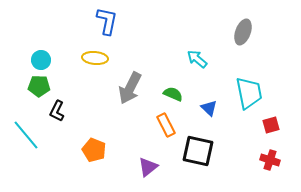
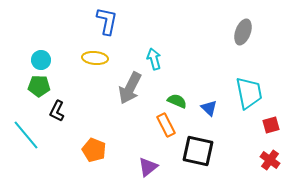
cyan arrow: moved 43 px left; rotated 35 degrees clockwise
green semicircle: moved 4 px right, 7 px down
red cross: rotated 18 degrees clockwise
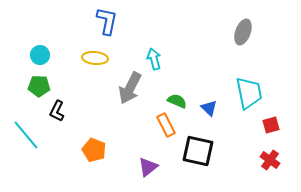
cyan circle: moved 1 px left, 5 px up
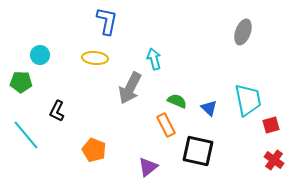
green pentagon: moved 18 px left, 4 px up
cyan trapezoid: moved 1 px left, 7 px down
red cross: moved 4 px right
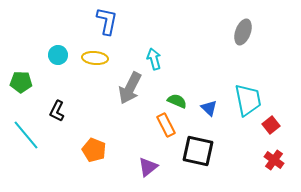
cyan circle: moved 18 px right
red square: rotated 24 degrees counterclockwise
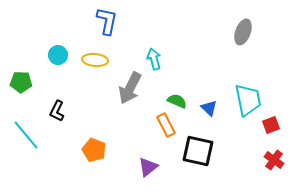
yellow ellipse: moved 2 px down
red square: rotated 18 degrees clockwise
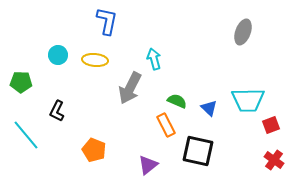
cyan trapezoid: rotated 100 degrees clockwise
purple triangle: moved 2 px up
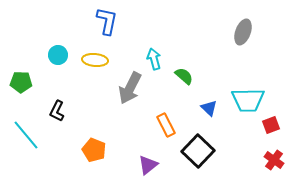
green semicircle: moved 7 px right, 25 px up; rotated 18 degrees clockwise
black square: rotated 32 degrees clockwise
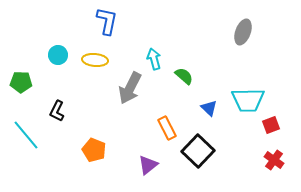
orange rectangle: moved 1 px right, 3 px down
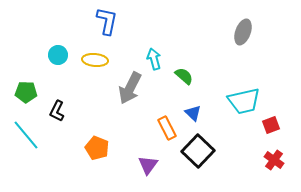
green pentagon: moved 5 px right, 10 px down
cyan trapezoid: moved 4 px left, 1 px down; rotated 12 degrees counterclockwise
blue triangle: moved 16 px left, 5 px down
orange pentagon: moved 3 px right, 2 px up
purple triangle: rotated 15 degrees counterclockwise
